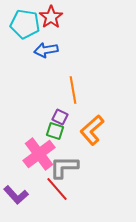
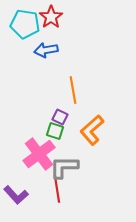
red line: rotated 32 degrees clockwise
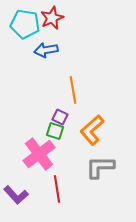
red star: moved 1 px right, 1 px down; rotated 10 degrees clockwise
gray L-shape: moved 36 px right
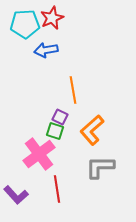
cyan pentagon: rotated 12 degrees counterclockwise
